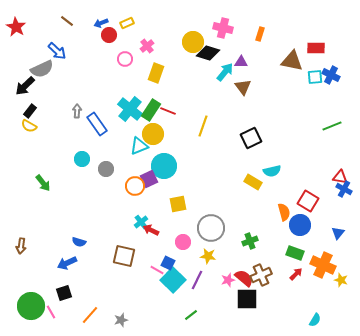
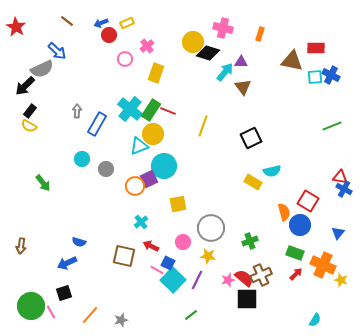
blue rectangle at (97, 124): rotated 65 degrees clockwise
red arrow at (151, 230): moved 16 px down
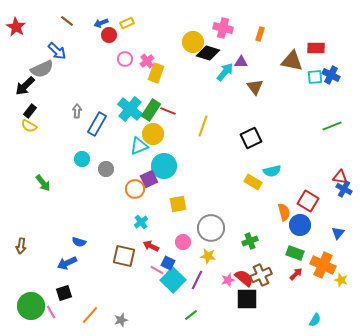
pink cross at (147, 46): moved 15 px down
brown triangle at (243, 87): moved 12 px right
orange circle at (135, 186): moved 3 px down
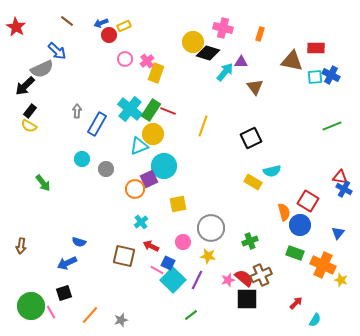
yellow rectangle at (127, 23): moved 3 px left, 3 px down
red arrow at (296, 274): moved 29 px down
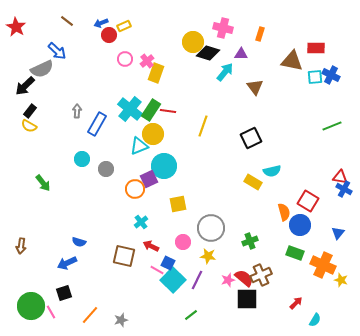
purple triangle at (241, 62): moved 8 px up
red line at (168, 111): rotated 14 degrees counterclockwise
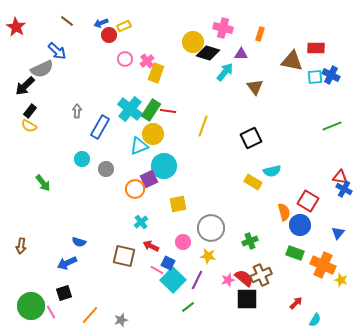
blue rectangle at (97, 124): moved 3 px right, 3 px down
green line at (191, 315): moved 3 px left, 8 px up
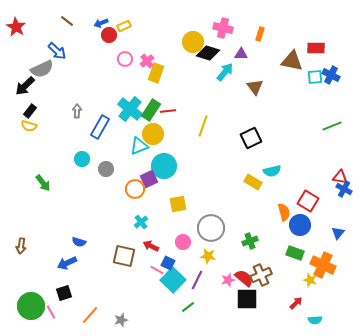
red line at (168, 111): rotated 14 degrees counterclockwise
yellow semicircle at (29, 126): rotated 14 degrees counterclockwise
yellow star at (341, 280): moved 31 px left
cyan semicircle at (315, 320): rotated 56 degrees clockwise
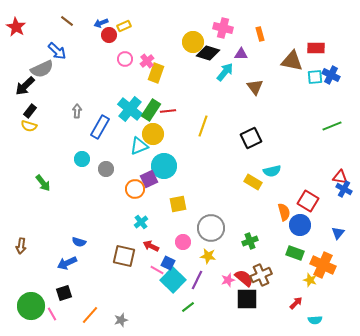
orange rectangle at (260, 34): rotated 32 degrees counterclockwise
pink line at (51, 312): moved 1 px right, 2 px down
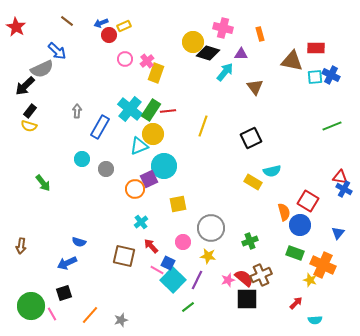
red arrow at (151, 246): rotated 21 degrees clockwise
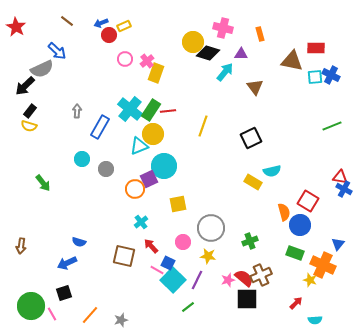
blue triangle at (338, 233): moved 11 px down
